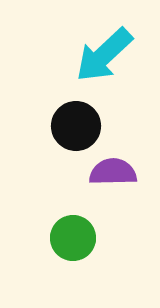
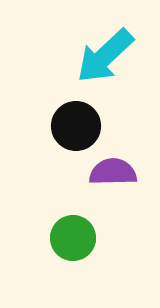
cyan arrow: moved 1 px right, 1 px down
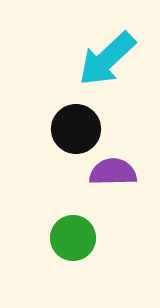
cyan arrow: moved 2 px right, 3 px down
black circle: moved 3 px down
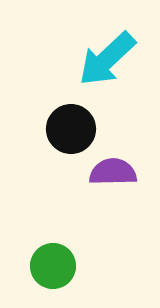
black circle: moved 5 px left
green circle: moved 20 px left, 28 px down
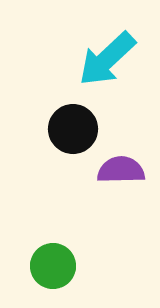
black circle: moved 2 px right
purple semicircle: moved 8 px right, 2 px up
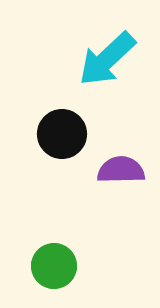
black circle: moved 11 px left, 5 px down
green circle: moved 1 px right
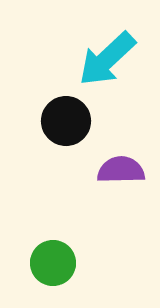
black circle: moved 4 px right, 13 px up
green circle: moved 1 px left, 3 px up
